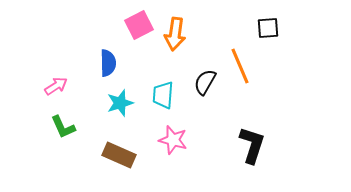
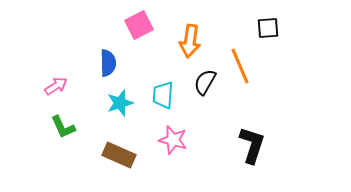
orange arrow: moved 15 px right, 7 px down
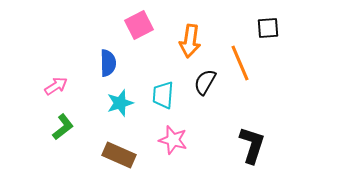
orange line: moved 3 px up
green L-shape: rotated 104 degrees counterclockwise
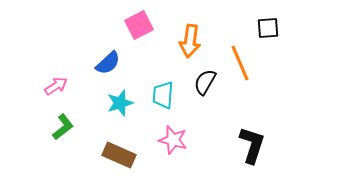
blue semicircle: rotated 48 degrees clockwise
